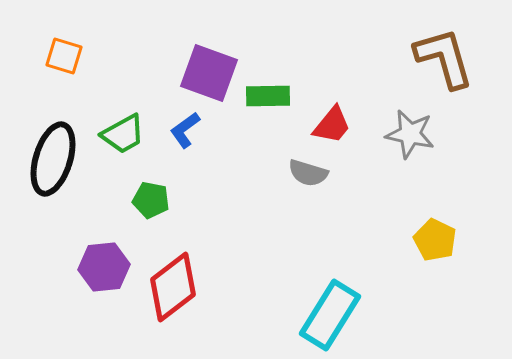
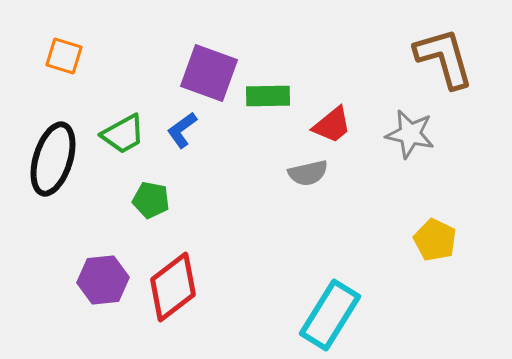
red trapezoid: rotated 12 degrees clockwise
blue L-shape: moved 3 px left
gray semicircle: rotated 30 degrees counterclockwise
purple hexagon: moved 1 px left, 13 px down
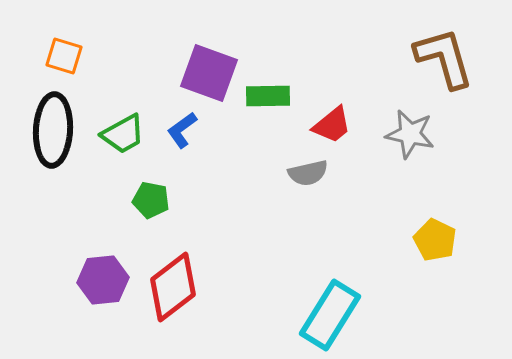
black ellipse: moved 29 px up; rotated 14 degrees counterclockwise
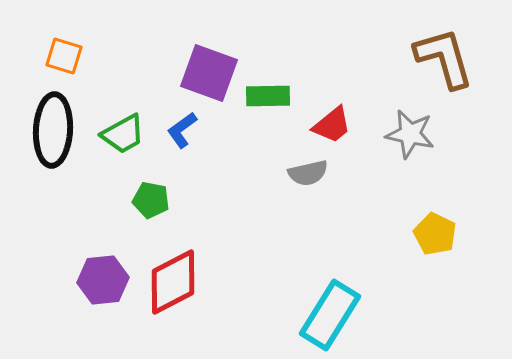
yellow pentagon: moved 6 px up
red diamond: moved 5 px up; rotated 10 degrees clockwise
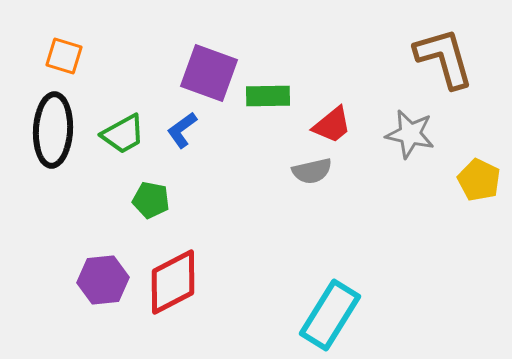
gray semicircle: moved 4 px right, 2 px up
yellow pentagon: moved 44 px right, 54 px up
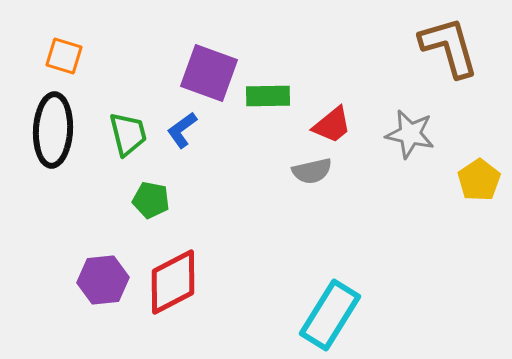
brown L-shape: moved 5 px right, 11 px up
green trapezoid: moved 5 px right; rotated 75 degrees counterclockwise
yellow pentagon: rotated 12 degrees clockwise
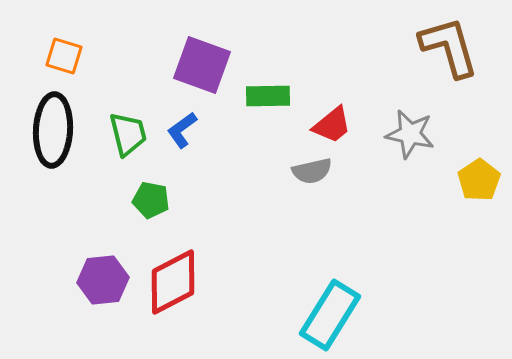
purple square: moved 7 px left, 8 px up
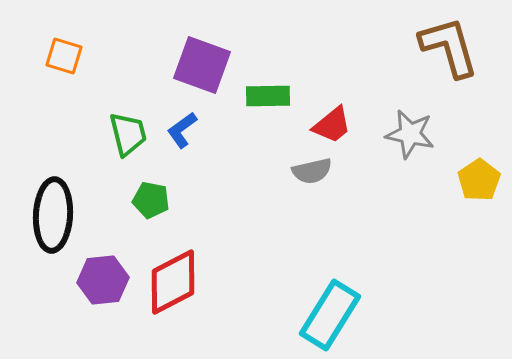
black ellipse: moved 85 px down
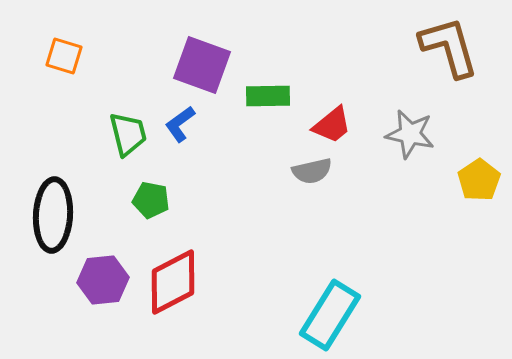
blue L-shape: moved 2 px left, 6 px up
